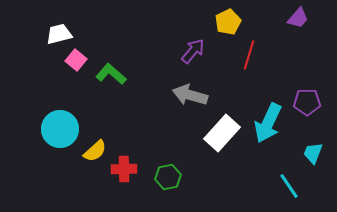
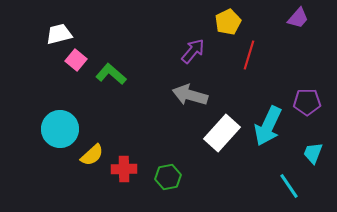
cyan arrow: moved 3 px down
yellow semicircle: moved 3 px left, 4 px down
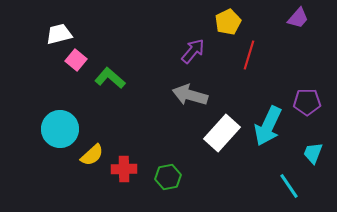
green L-shape: moved 1 px left, 4 px down
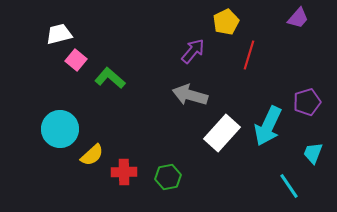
yellow pentagon: moved 2 px left
purple pentagon: rotated 16 degrees counterclockwise
red cross: moved 3 px down
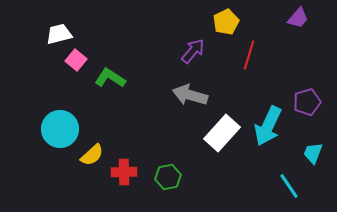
green L-shape: rotated 8 degrees counterclockwise
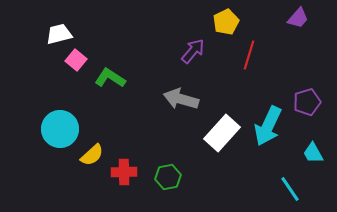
gray arrow: moved 9 px left, 4 px down
cyan trapezoid: rotated 50 degrees counterclockwise
cyan line: moved 1 px right, 3 px down
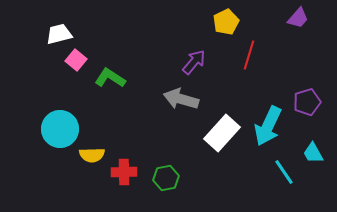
purple arrow: moved 1 px right, 11 px down
yellow semicircle: rotated 40 degrees clockwise
green hexagon: moved 2 px left, 1 px down
cyan line: moved 6 px left, 17 px up
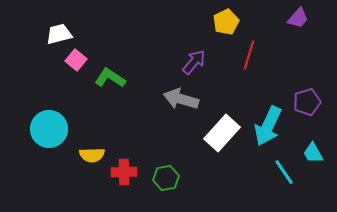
cyan circle: moved 11 px left
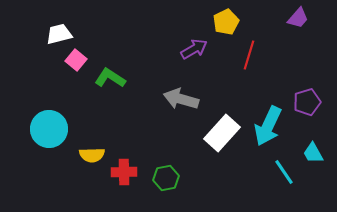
purple arrow: moved 13 px up; rotated 20 degrees clockwise
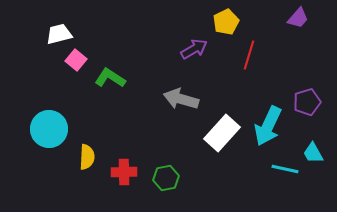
yellow semicircle: moved 5 px left, 2 px down; rotated 85 degrees counterclockwise
cyan line: moved 1 px right, 3 px up; rotated 44 degrees counterclockwise
